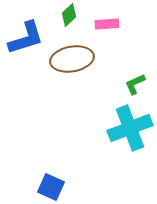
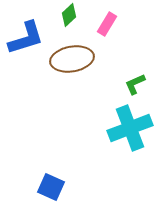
pink rectangle: rotated 55 degrees counterclockwise
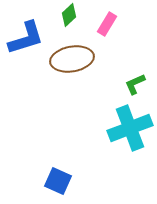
blue square: moved 7 px right, 6 px up
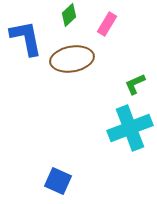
blue L-shape: rotated 84 degrees counterclockwise
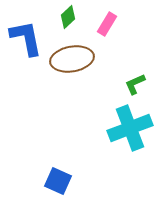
green diamond: moved 1 px left, 2 px down
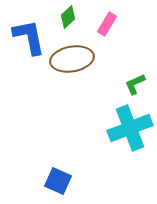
blue L-shape: moved 3 px right, 1 px up
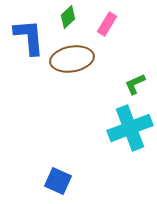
blue L-shape: rotated 6 degrees clockwise
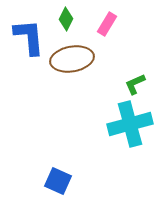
green diamond: moved 2 px left, 2 px down; rotated 20 degrees counterclockwise
cyan cross: moved 4 px up; rotated 6 degrees clockwise
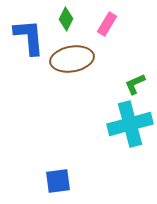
blue square: rotated 32 degrees counterclockwise
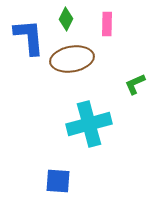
pink rectangle: rotated 30 degrees counterclockwise
cyan cross: moved 41 px left
blue square: rotated 12 degrees clockwise
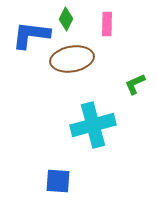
blue L-shape: moved 2 px right, 2 px up; rotated 78 degrees counterclockwise
cyan cross: moved 4 px right, 1 px down
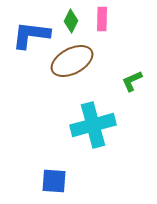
green diamond: moved 5 px right, 2 px down
pink rectangle: moved 5 px left, 5 px up
brown ellipse: moved 2 px down; rotated 18 degrees counterclockwise
green L-shape: moved 3 px left, 3 px up
blue square: moved 4 px left
